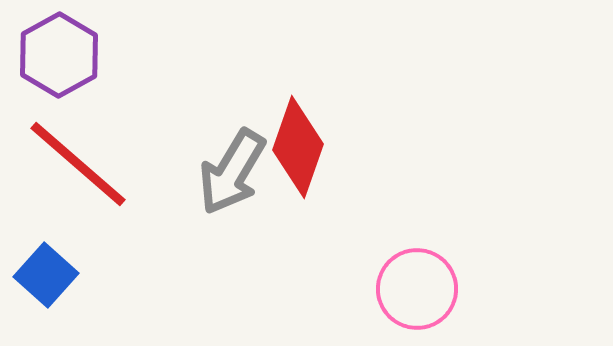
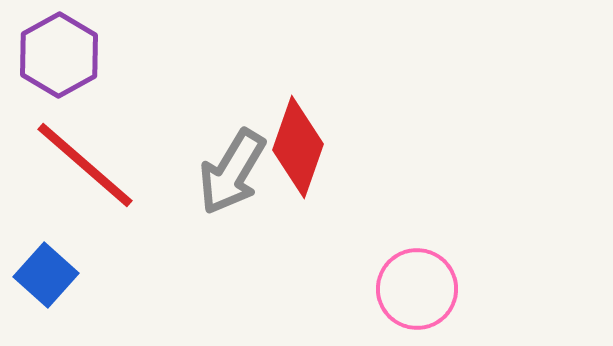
red line: moved 7 px right, 1 px down
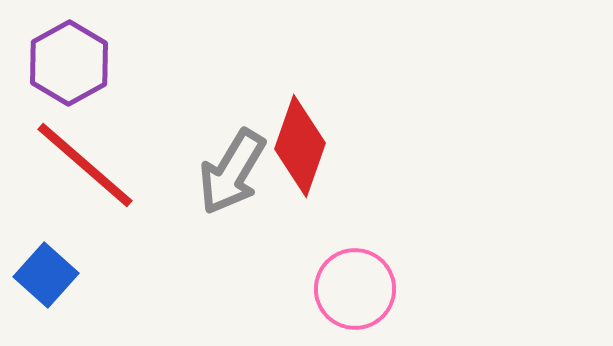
purple hexagon: moved 10 px right, 8 px down
red diamond: moved 2 px right, 1 px up
pink circle: moved 62 px left
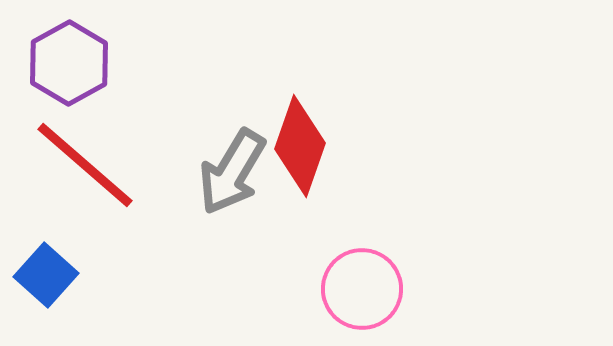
pink circle: moved 7 px right
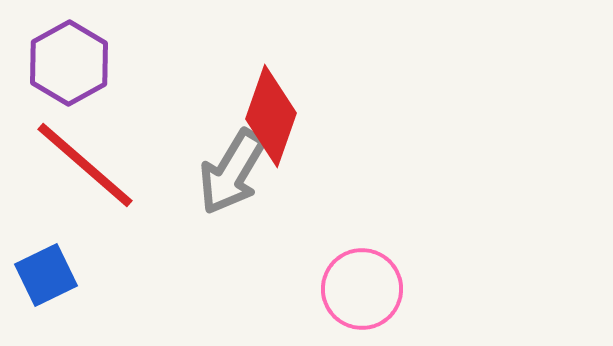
red diamond: moved 29 px left, 30 px up
blue square: rotated 22 degrees clockwise
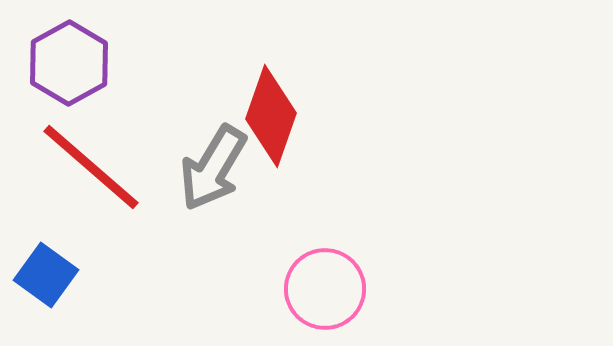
red line: moved 6 px right, 2 px down
gray arrow: moved 19 px left, 4 px up
blue square: rotated 28 degrees counterclockwise
pink circle: moved 37 px left
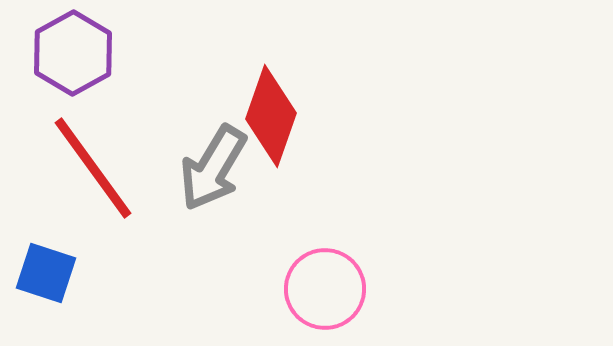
purple hexagon: moved 4 px right, 10 px up
red line: moved 2 px right, 1 px down; rotated 13 degrees clockwise
blue square: moved 2 px up; rotated 18 degrees counterclockwise
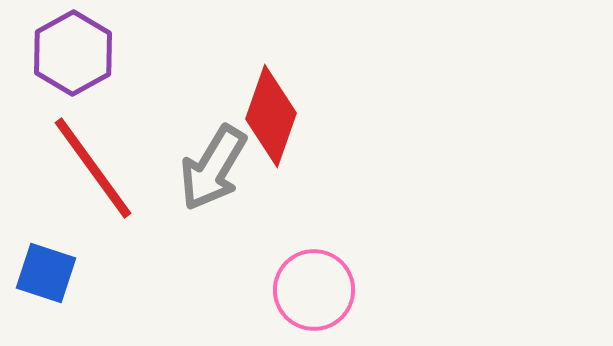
pink circle: moved 11 px left, 1 px down
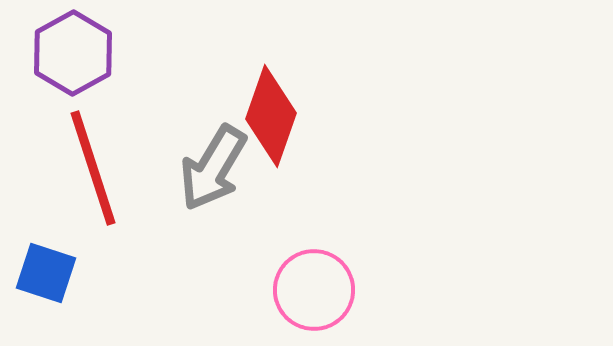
red line: rotated 18 degrees clockwise
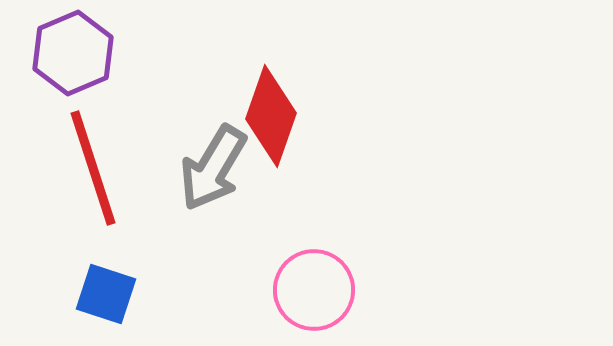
purple hexagon: rotated 6 degrees clockwise
blue square: moved 60 px right, 21 px down
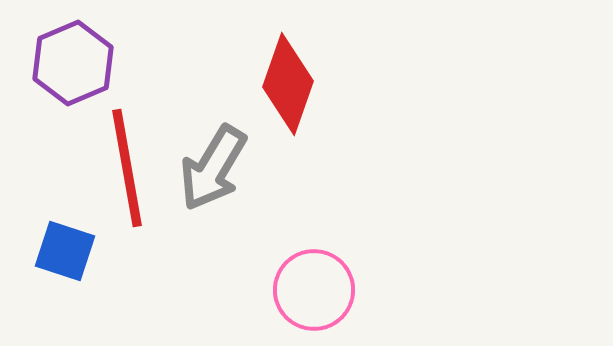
purple hexagon: moved 10 px down
red diamond: moved 17 px right, 32 px up
red line: moved 34 px right; rotated 8 degrees clockwise
blue square: moved 41 px left, 43 px up
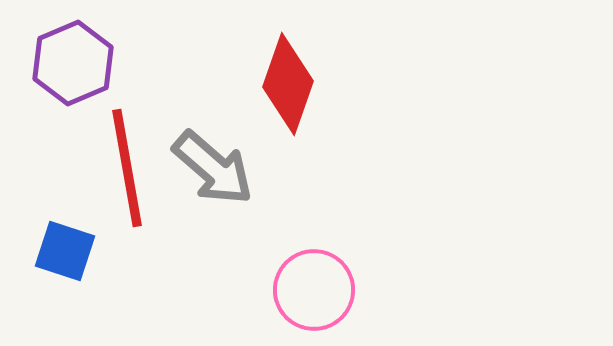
gray arrow: rotated 80 degrees counterclockwise
